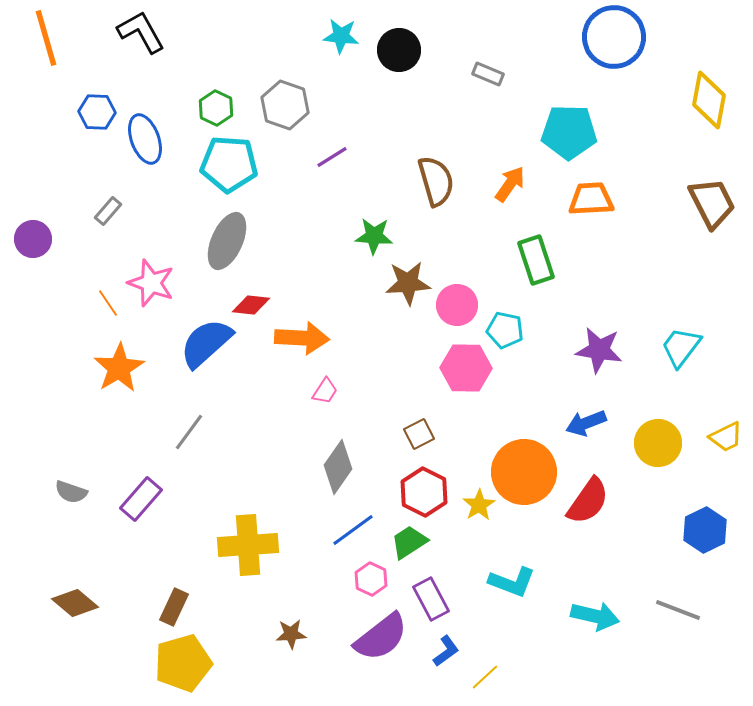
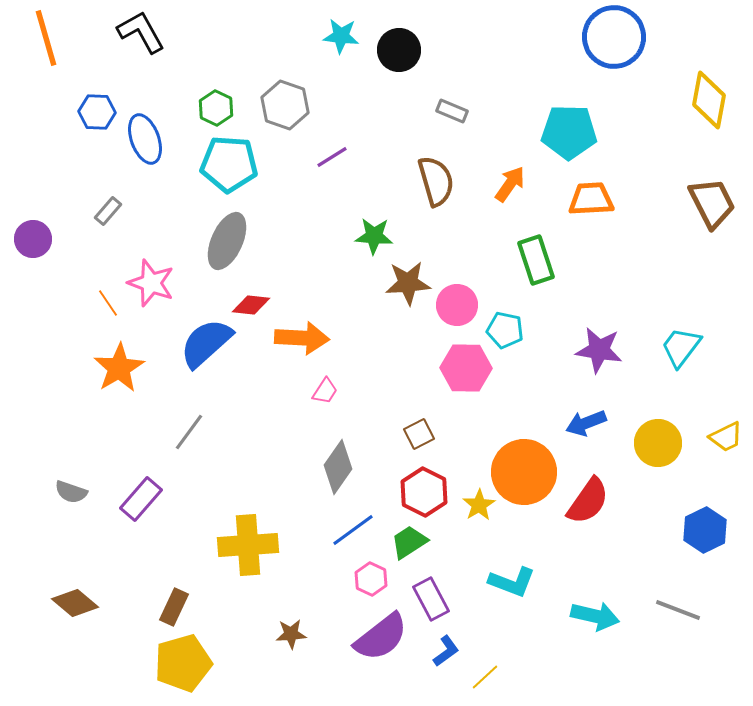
gray rectangle at (488, 74): moved 36 px left, 37 px down
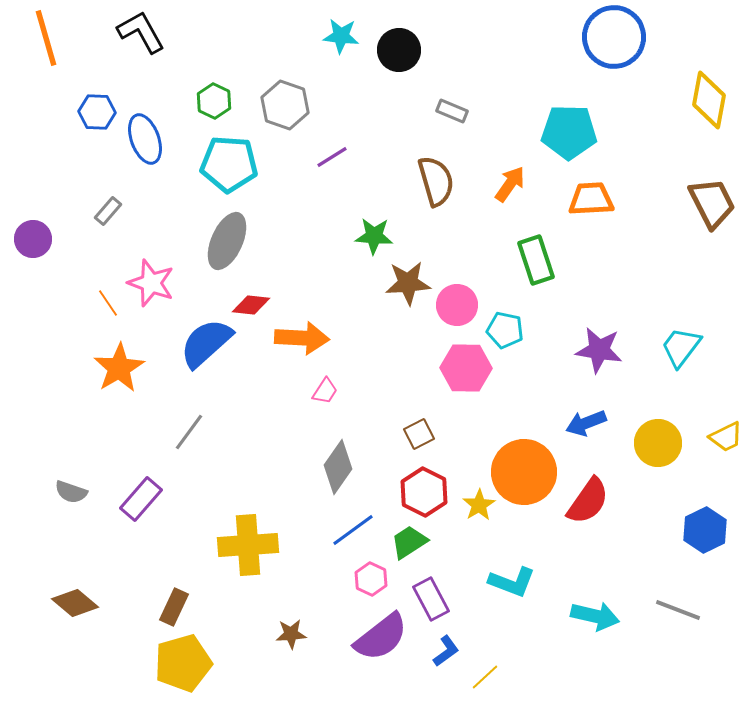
green hexagon at (216, 108): moved 2 px left, 7 px up
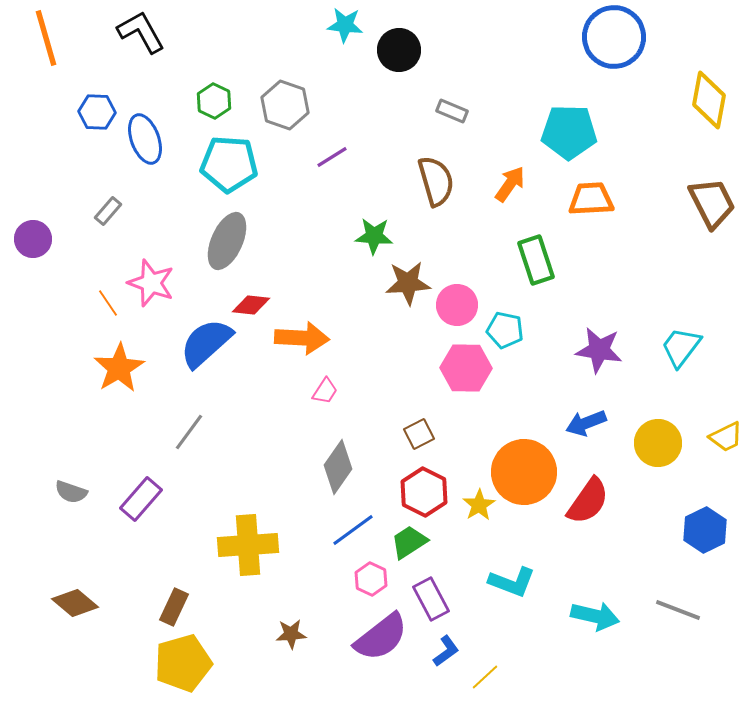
cyan star at (341, 36): moved 4 px right, 11 px up
